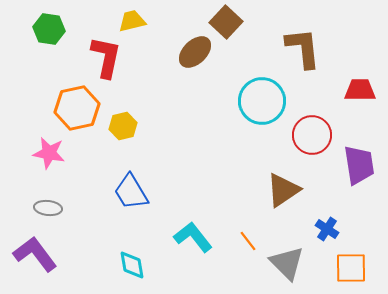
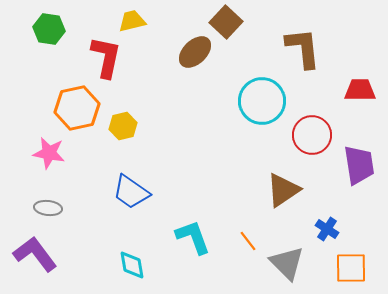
blue trapezoid: rotated 24 degrees counterclockwise
cyan L-shape: rotated 18 degrees clockwise
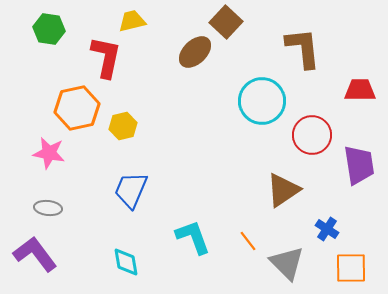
blue trapezoid: moved 2 px up; rotated 78 degrees clockwise
cyan diamond: moved 6 px left, 3 px up
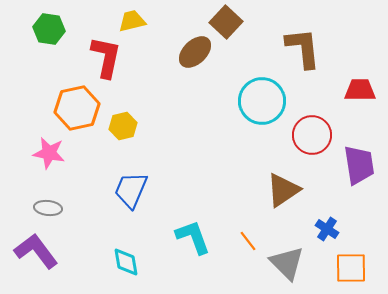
purple L-shape: moved 1 px right, 3 px up
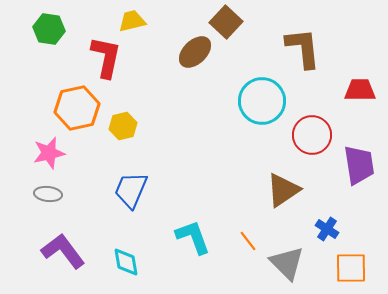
pink star: rotated 24 degrees counterclockwise
gray ellipse: moved 14 px up
purple L-shape: moved 27 px right
